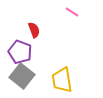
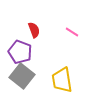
pink line: moved 20 px down
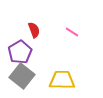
purple pentagon: rotated 20 degrees clockwise
yellow trapezoid: rotated 100 degrees clockwise
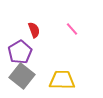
pink line: moved 3 px up; rotated 16 degrees clockwise
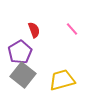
gray square: moved 1 px right, 1 px up
yellow trapezoid: rotated 16 degrees counterclockwise
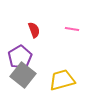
pink line: rotated 40 degrees counterclockwise
purple pentagon: moved 5 px down
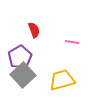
pink line: moved 13 px down
gray square: rotated 10 degrees clockwise
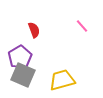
pink line: moved 10 px right, 16 px up; rotated 40 degrees clockwise
gray square: rotated 25 degrees counterclockwise
